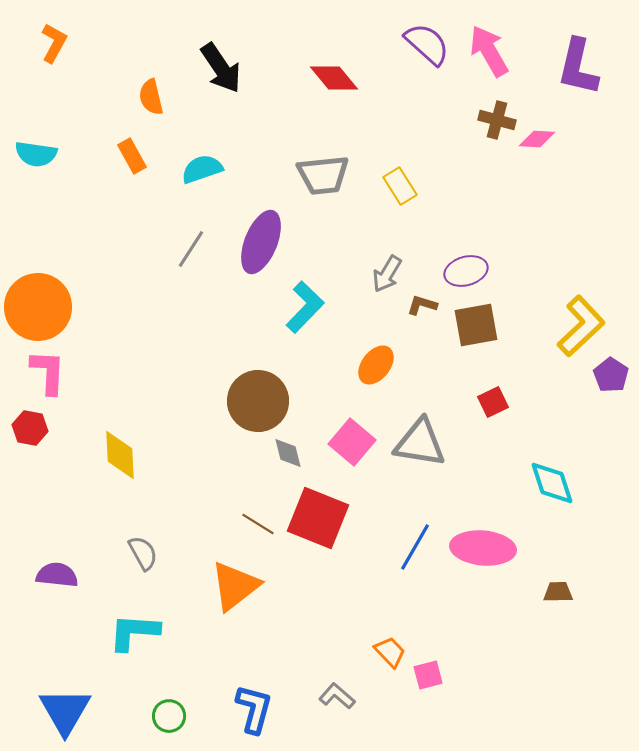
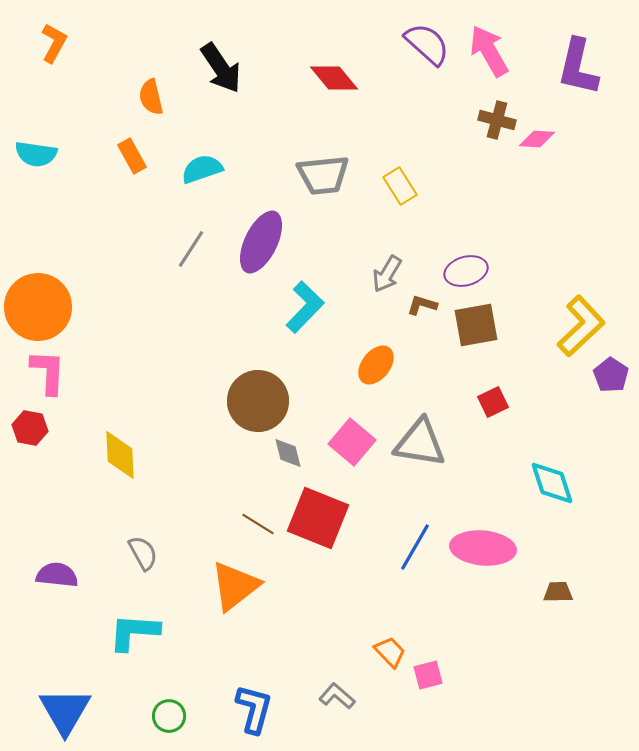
purple ellipse at (261, 242): rotated 4 degrees clockwise
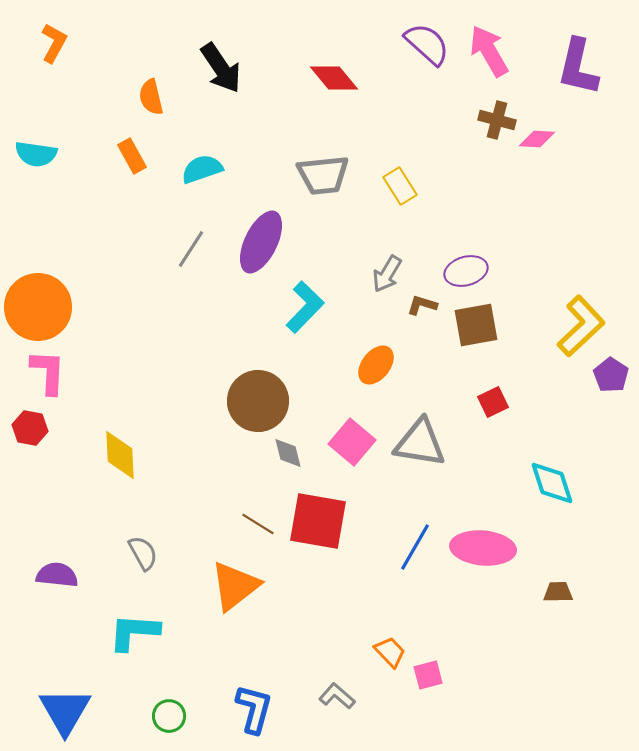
red square at (318, 518): moved 3 px down; rotated 12 degrees counterclockwise
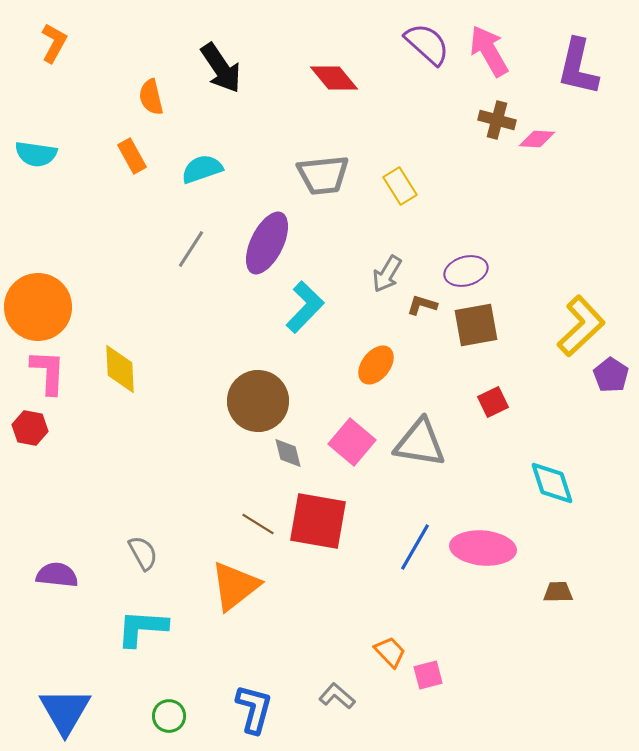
purple ellipse at (261, 242): moved 6 px right, 1 px down
yellow diamond at (120, 455): moved 86 px up
cyan L-shape at (134, 632): moved 8 px right, 4 px up
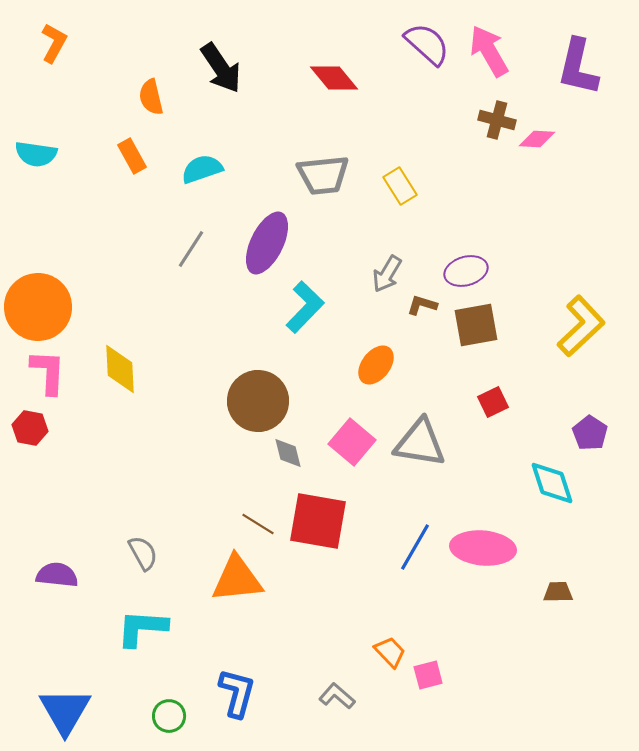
purple pentagon at (611, 375): moved 21 px left, 58 px down
orange triangle at (235, 586): moved 2 px right, 7 px up; rotated 32 degrees clockwise
blue L-shape at (254, 709): moved 17 px left, 16 px up
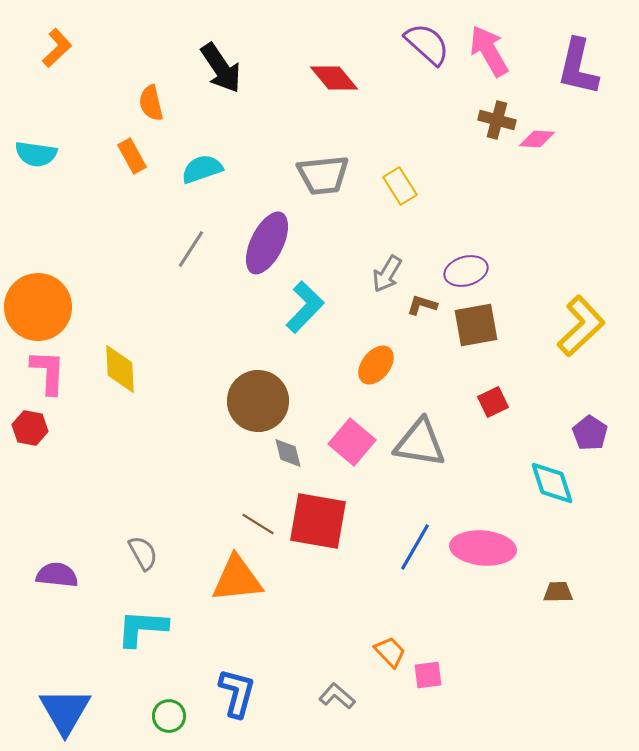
orange L-shape at (54, 43): moved 3 px right, 5 px down; rotated 18 degrees clockwise
orange semicircle at (151, 97): moved 6 px down
pink square at (428, 675): rotated 8 degrees clockwise
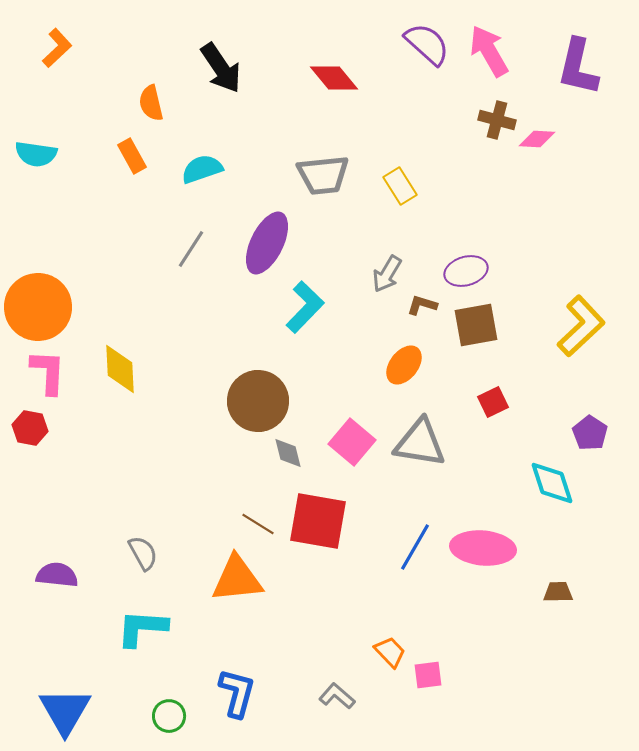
orange ellipse at (376, 365): moved 28 px right
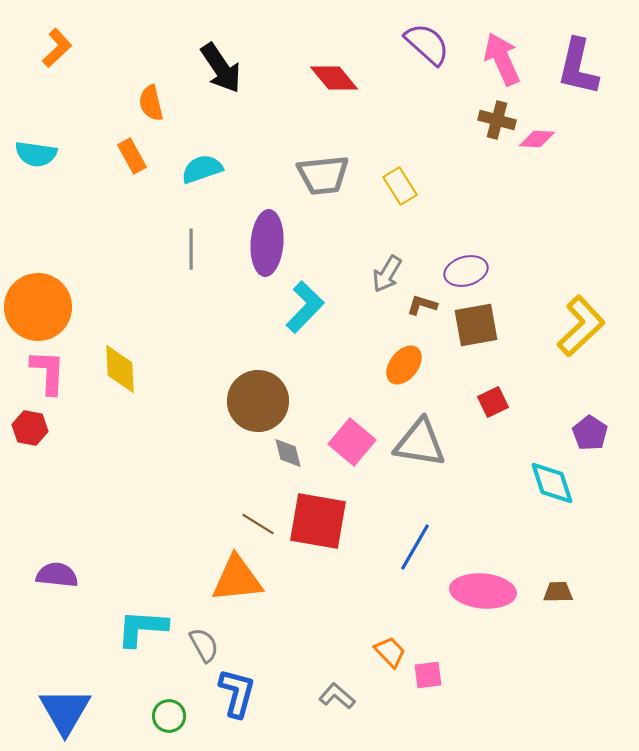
pink arrow at (489, 51): moved 13 px right, 8 px down; rotated 6 degrees clockwise
purple ellipse at (267, 243): rotated 22 degrees counterclockwise
gray line at (191, 249): rotated 33 degrees counterclockwise
pink ellipse at (483, 548): moved 43 px down
gray semicircle at (143, 553): moved 61 px right, 92 px down
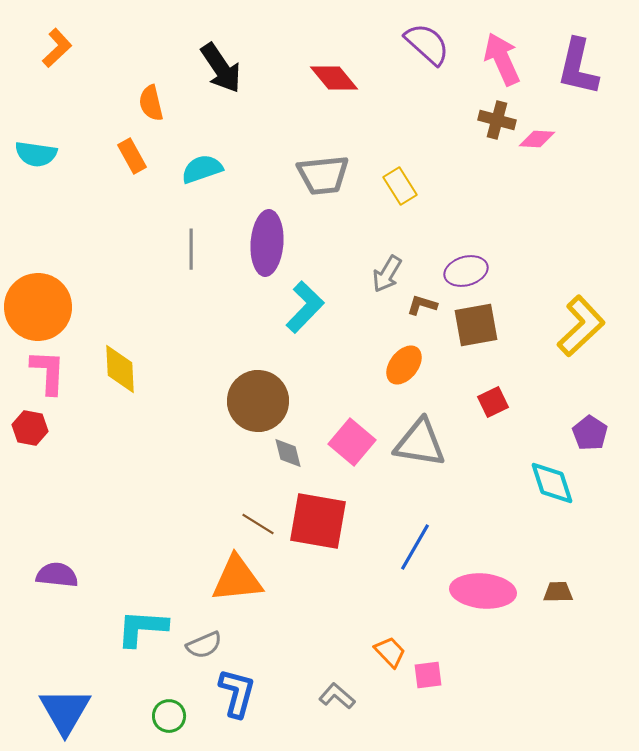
gray semicircle at (204, 645): rotated 96 degrees clockwise
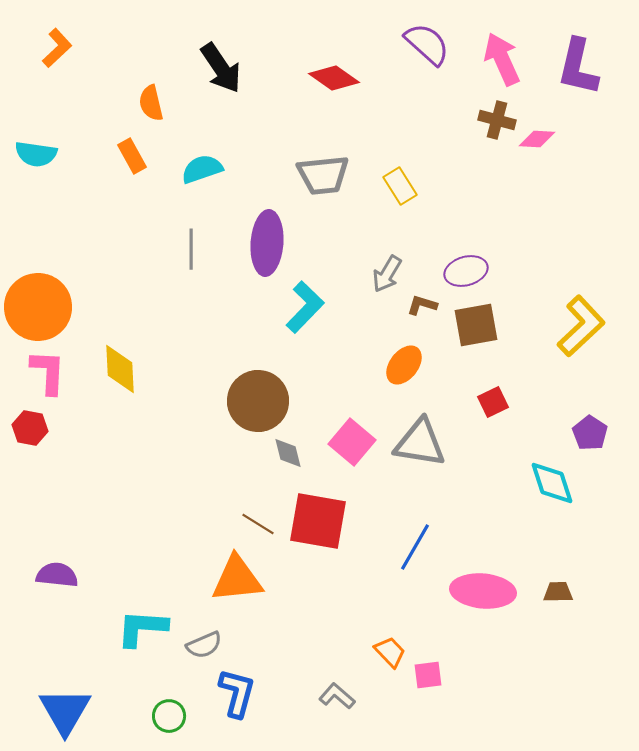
red diamond at (334, 78): rotated 15 degrees counterclockwise
